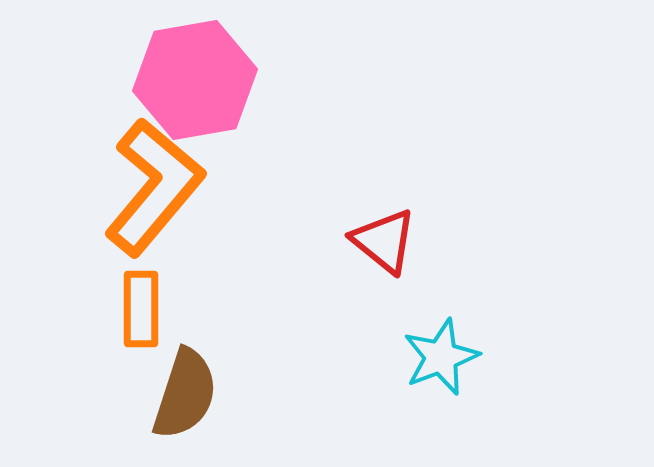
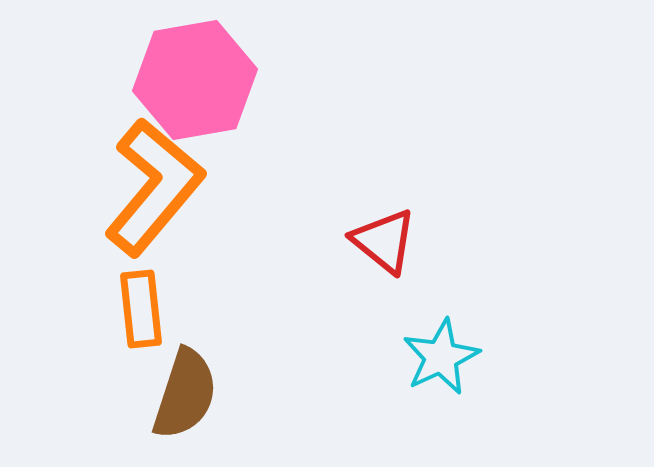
orange rectangle: rotated 6 degrees counterclockwise
cyan star: rotated 4 degrees counterclockwise
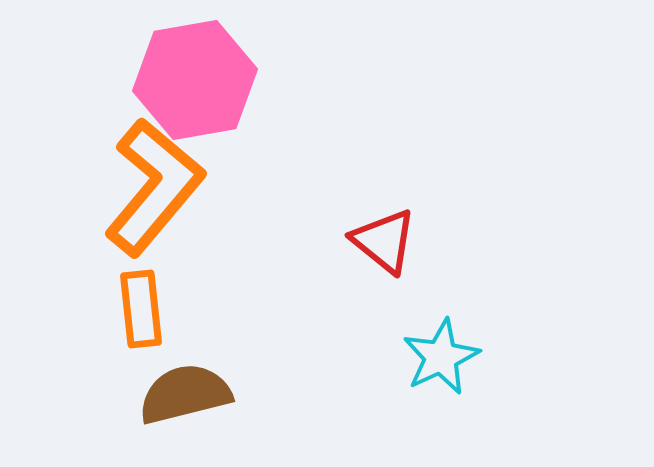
brown semicircle: rotated 122 degrees counterclockwise
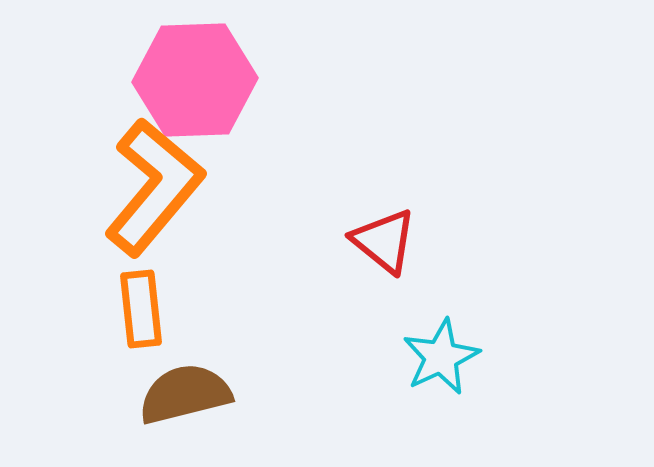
pink hexagon: rotated 8 degrees clockwise
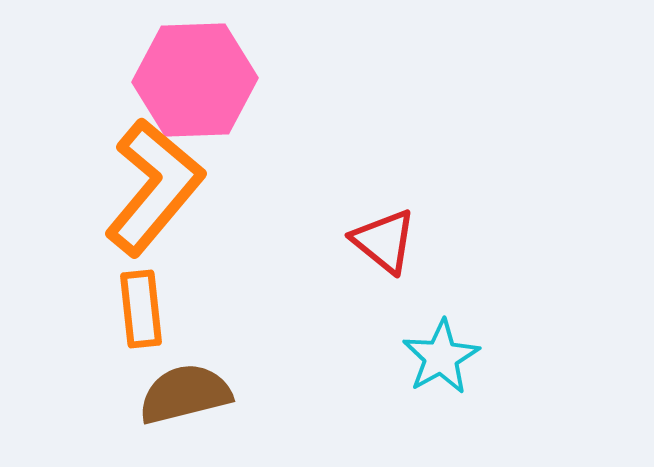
cyan star: rotated 4 degrees counterclockwise
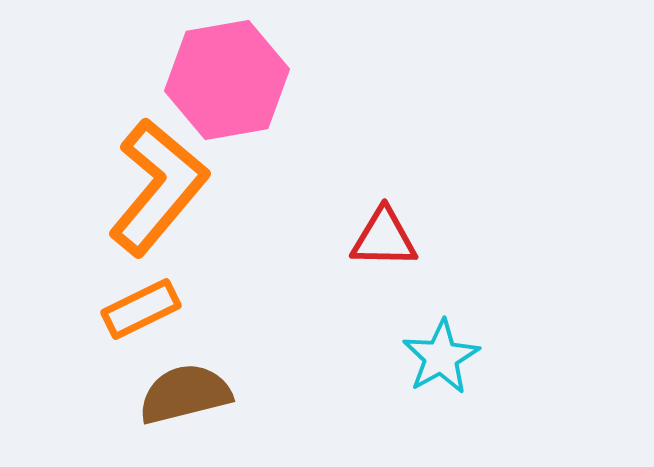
pink hexagon: moved 32 px right; rotated 8 degrees counterclockwise
orange L-shape: moved 4 px right
red triangle: moved 3 px up; rotated 38 degrees counterclockwise
orange rectangle: rotated 70 degrees clockwise
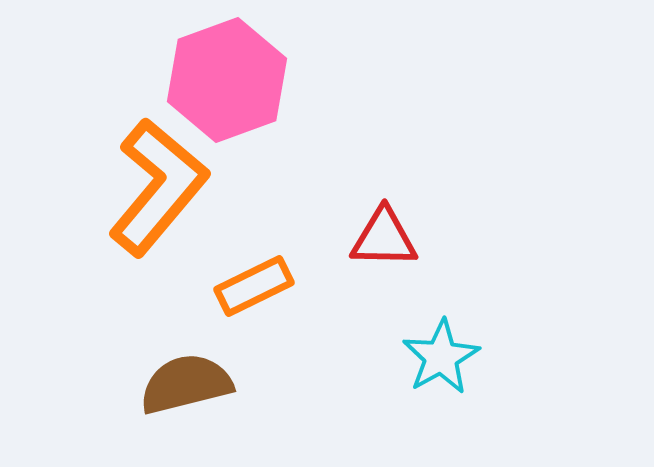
pink hexagon: rotated 10 degrees counterclockwise
orange rectangle: moved 113 px right, 23 px up
brown semicircle: moved 1 px right, 10 px up
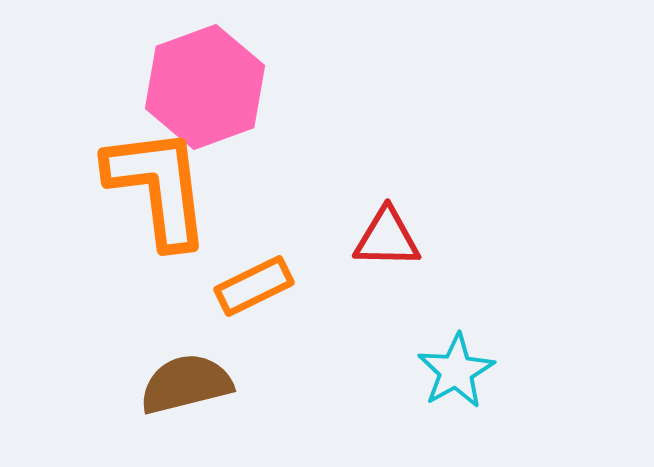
pink hexagon: moved 22 px left, 7 px down
orange L-shape: rotated 47 degrees counterclockwise
red triangle: moved 3 px right
cyan star: moved 15 px right, 14 px down
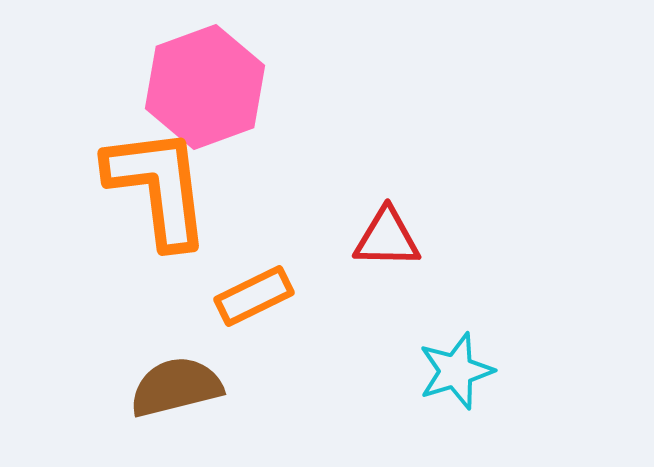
orange rectangle: moved 10 px down
cyan star: rotated 12 degrees clockwise
brown semicircle: moved 10 px left, 3 px down
